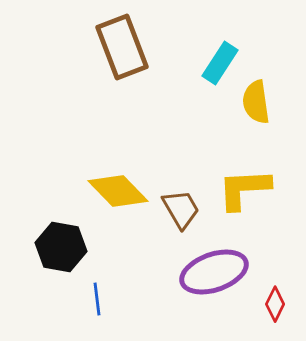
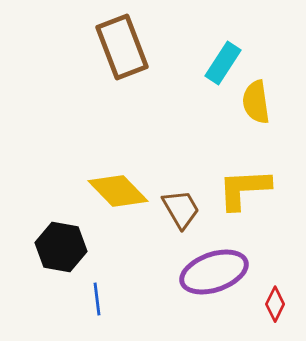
cyan rectangle: moved 3 px right
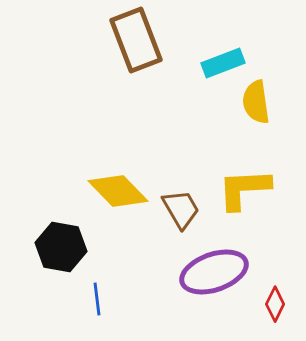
brown rectangle: moved 14 px right, 7 px up
cyan rectangle: rotated 36 degrees clockwise
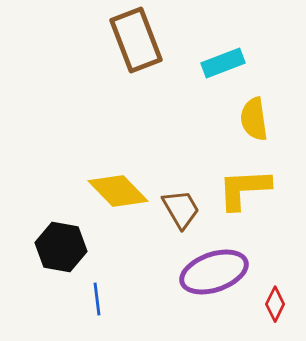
yellow semicircle: moved 2 px left, 17 px down
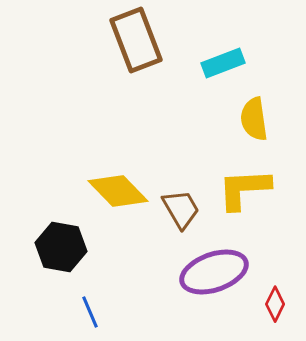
blue line: moved 7 px left, 13 px down; rotated 16 degrees counterclockwise
